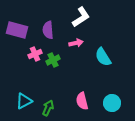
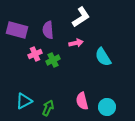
cyan circle: moved 5 px left, 4 px down
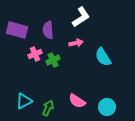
pink semicircle: moved 5 px left; rotated 42 degrees counterclockwise
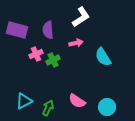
pink cross: moved 1 px right
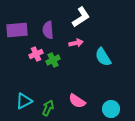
purple rectangle: rotated 20 degrees counterclockwise
cyan circle: moved 4 px right, 2 px down
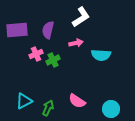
purple semicircle: rotated 18 degrees clockwise
cyan semicircle: moved 2 px left, 2 px up; rotated 54 degrees counterclockwise
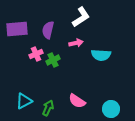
purple rectangle: moved 1 px up
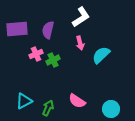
pink arrow: moved 4 px right; rotated 88 degrees clockwise
cyan semicircle: rotated 132 degrees clockwise
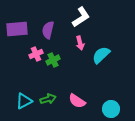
green arrow: moved 9 px up; rotated 49 degrees clockwise
